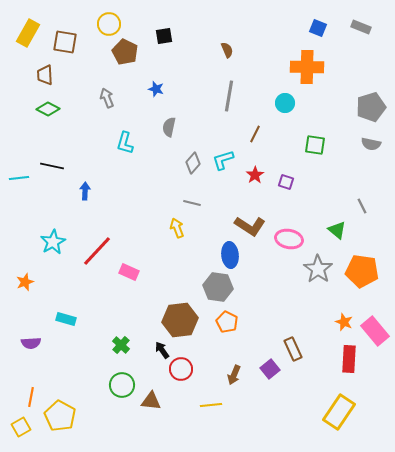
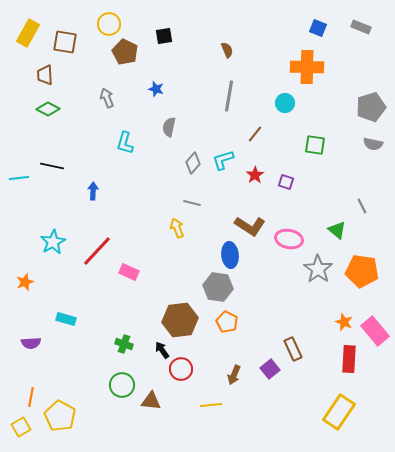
brown line at (255, 134): rotated 12 degrees clockwise
gray semicircle at (371, 144): moved 2 px right
blue arrow at (85, 191): moved 8 px right
green cross at (121, 345): moved 3 px right, 1 px up; rotated 24 degrees counterclockwise
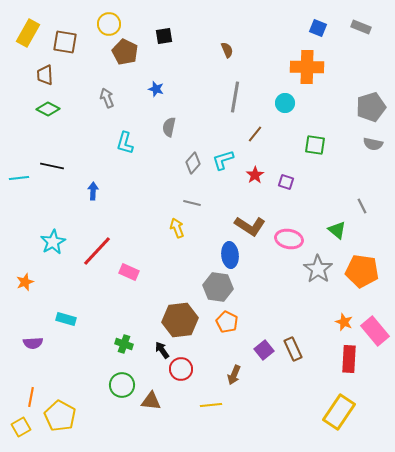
gray line at (229, 96): moved 6 px right, 1 px down
purple semicircle at (31, 343): moved 2 px right
purple square at (270, 369): moved 6 px left, 19 px up
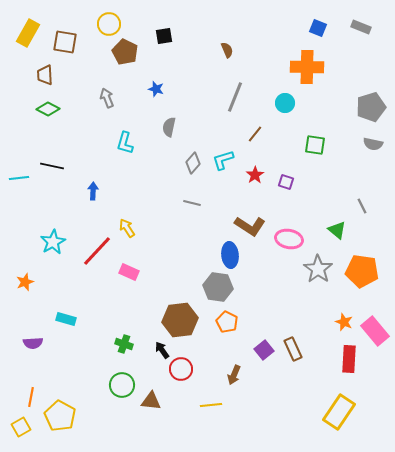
gray line at (235, 97): rotated 12 degrees clockwise
yellow arrow at (177, 228): moved 50 px left; rotated 12 degrees counterclockwise
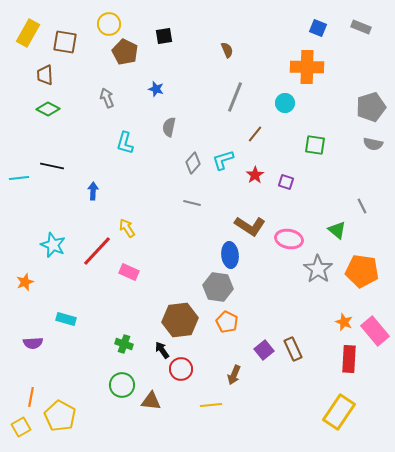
cyan star at (53, 242): moved 3 px down; rotated 20 degrees counterclockwise
